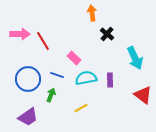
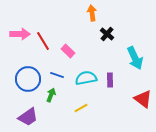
pink rectangle: moved 6 px left, 7 px up
red triangle: moved 4 px down
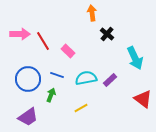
purple rectangle: rotated 48 degrees clockwise
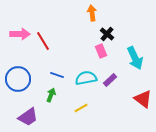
pink rectangle: moved 33 px right; rotated 24 degrees clockwise
blue circle: moved 10 px left
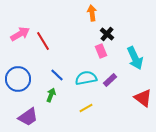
pink arrow: rotated 30 degrees counterclockwise
blue line: rotated 24 degrees clockwise
red triangle: moved 1 px up
yellow line: moved 5 px right
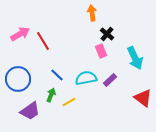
yellow line: moved 17 px left, 6 px up
purple trapezoid: moved 2 px right, 6 px up
